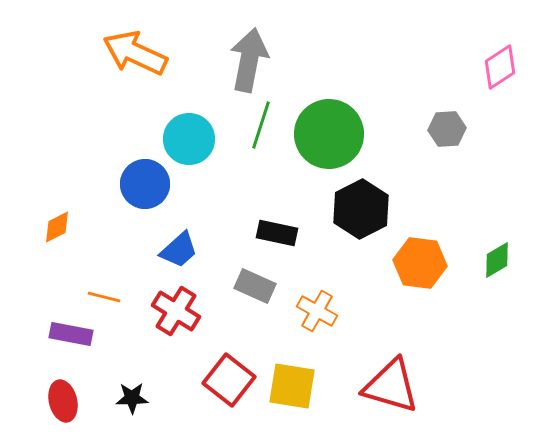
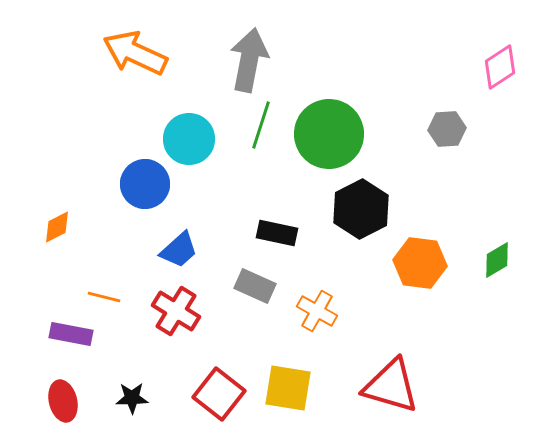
red square: moved 10 px left, 14 px down
yellow square: moved 4 px left, 2 px down
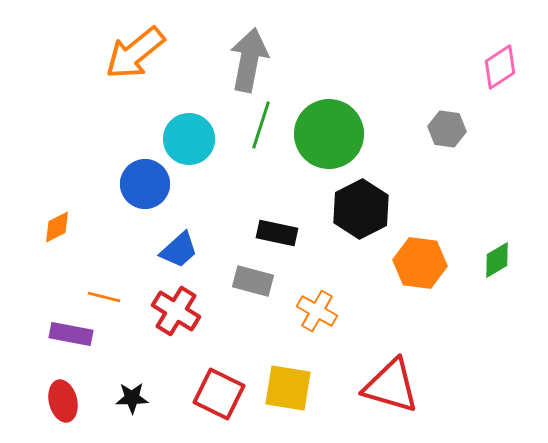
orange arrow: rotated 64 degrees counterclockwise
gray hexagon: rotated 12 degrees clockwise
gray rectangle: moved 2 px left, 5 px up; rotated 9 degrees counterclockwise
red square: rotated 12 degrees counterclockwise
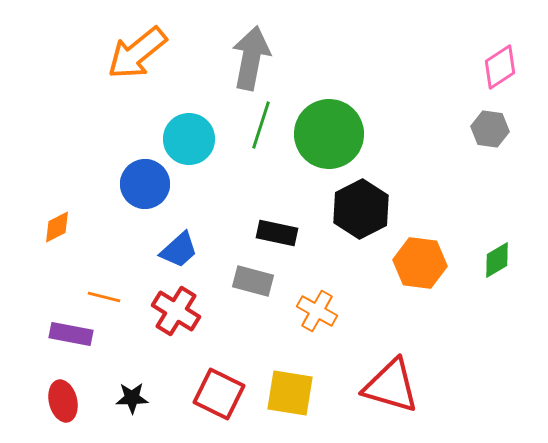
orange arrow: moved 2 px right
gray arrow: moved 2 px right, 2 px up
gray hexagon: moved 43 px right
yellow square: moved 2 px right, 5 px down
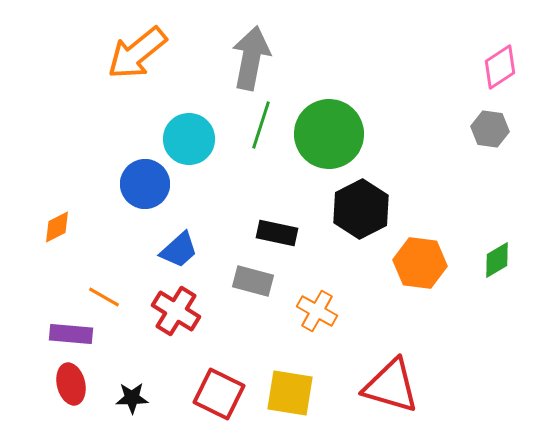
orange line: rotated 16 degrees clockwise
purple rectangle: rotated 6 degrees counterclockwise
red ellipse: moved 8 px right, 17 px up
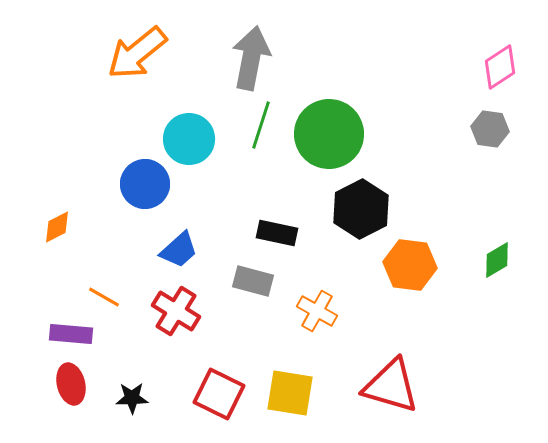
orange hexagon: moved 10 px left, 2 px down
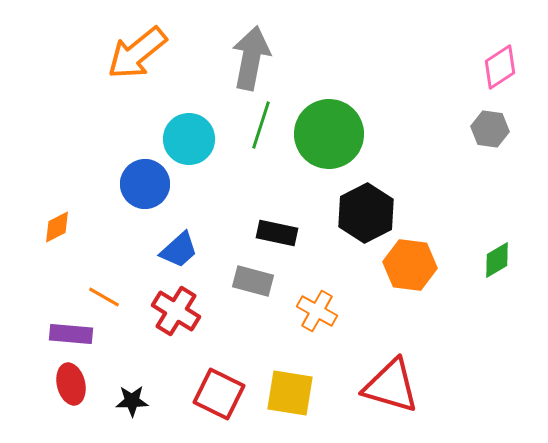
black hexagon: moved 5 px right, 4 px down
black star: moved 3 px down
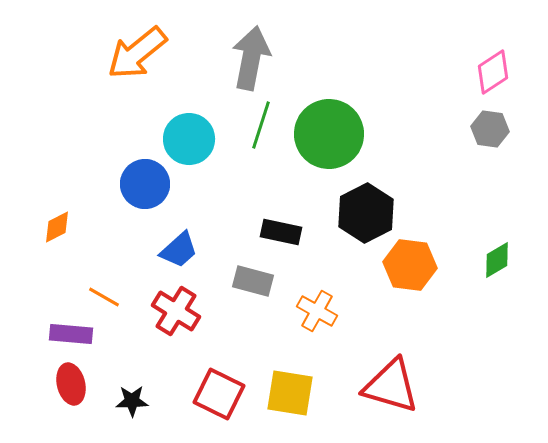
pink diamond: moved 7 px left, 5 px down
black rectangle: moved 4 px right, 1 px up
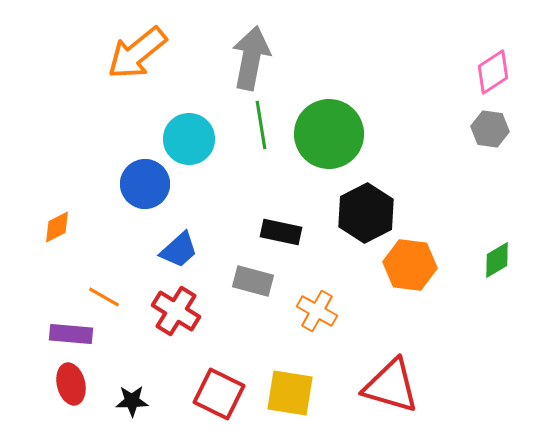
green line: rotated 27 degrees counterclockwise
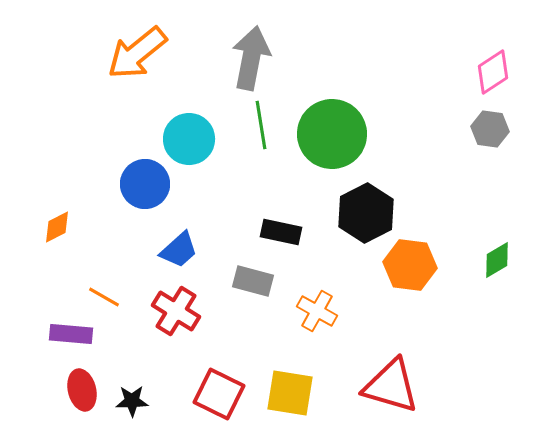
green circle: moved 3 px right
red ellipse: moved 11 px right, 6 px down
